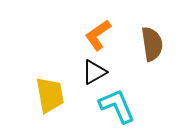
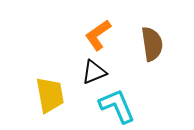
black triangle: rotated 8 degrees clockwise
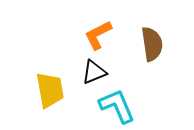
orange L-shape: rotated 8 degrees clockwise
yellow trapezoid: moved 5 px up
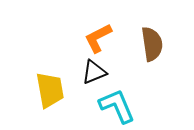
orange L-shape: moved 3 px down
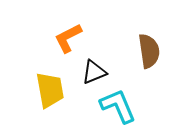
orange L-shape: moved 30 px left
brown semicircle: moved 3 px left, 7 px down
cyan L-shape: moved 1 px right
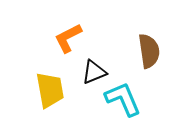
cyan L-shape: moved 5 px right, 7 px up
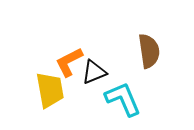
orange L-shape: moved 1 px right, 24 px down
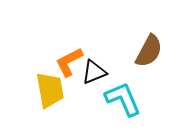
brown semicircle: rotated 36 degrees clockwise
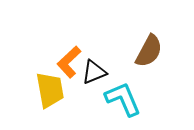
orange L-shape: rotated 16 degrees counterclockwise
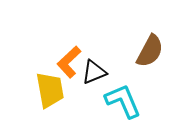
brown semicircle: moved 1 px right
cyan L-shape: moved 2 px down
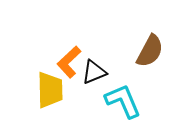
yellow trapezoid: rotated 9 degrees clockwise
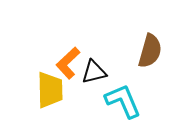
brown semicircle: rotated 12 degrees counterclockwise
orange L-shape: moved 1 px left, 1 px down
black triangle: rotated 8 degrees clockwise
